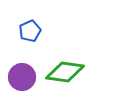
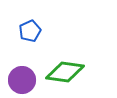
purple circle: moved 3 px down
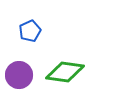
purple circle: moved 3 px left, 5 px up
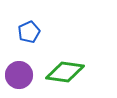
blue pentagon: moved 1 px left, 1 px down
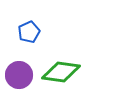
green diamond: moved 4 px left
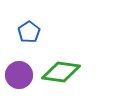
blue pentagon: rotated 10 degrees counterclockwise
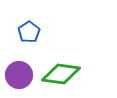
green diamond: moved 2 px down
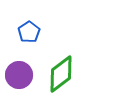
green diamond: rotated 45 degrees counterclockwise
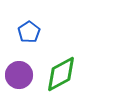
green diamond: rotated 9 degrees clockwise
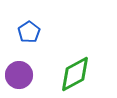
green diamond: moved 14 px right
